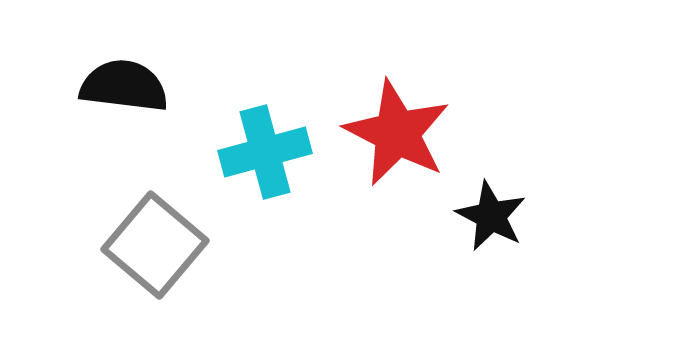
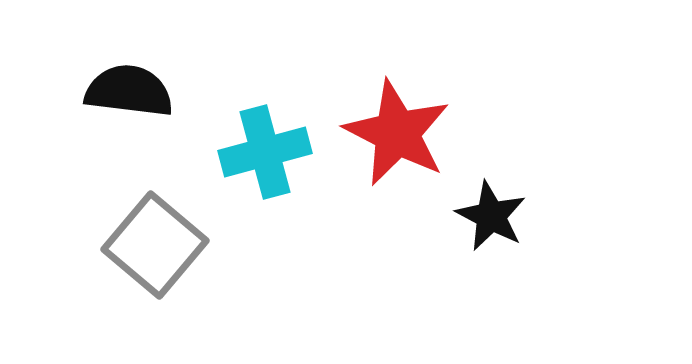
black semicircle: moved 5 px right, 5 px down
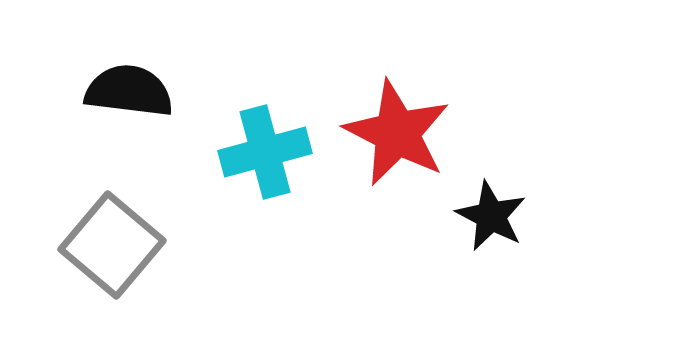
gray square: moved 43 px left
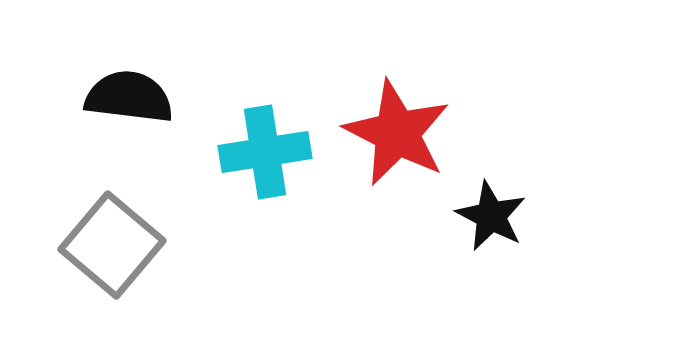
black semicircle: moved 6 px down
cyan cross: rotated 6 degrees clockwise
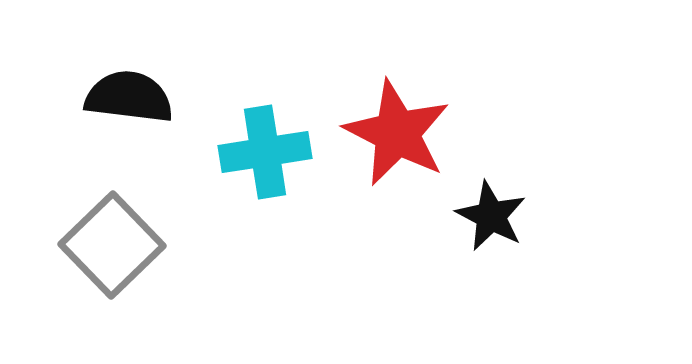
gray square: rotated 6 degrees clockwise
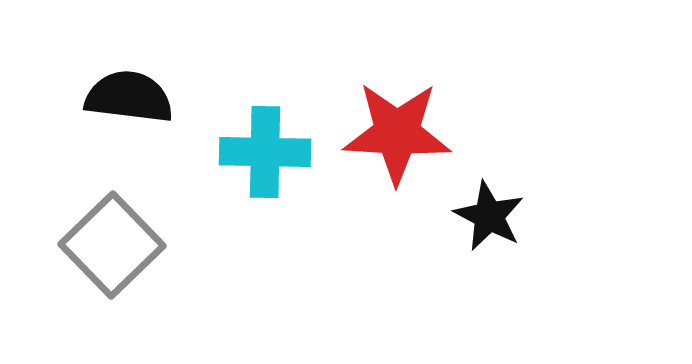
red star: rotated 24 degrees counterclockwise
cyan cross: rotated 10 degrees clockwise
black star: moved 2 px left
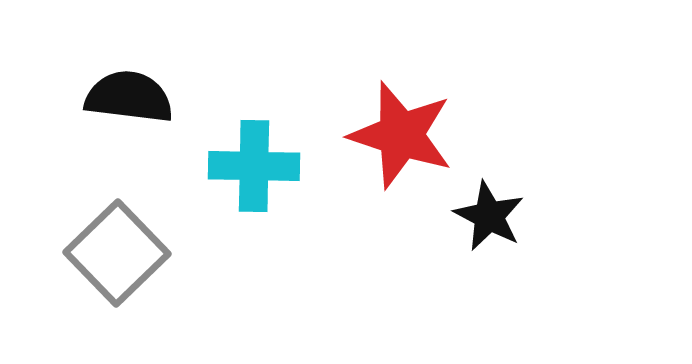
red star: moved 4 px right, 2 px down; rotated 15 degrees clockwise
cyan cross: moved 11 px left, 14 px down
gray square: moved 5 px right, 8 px down
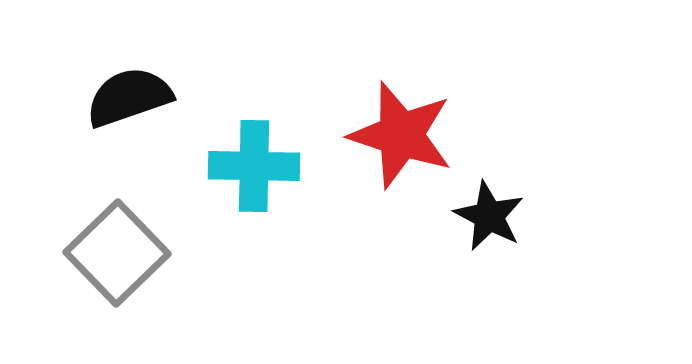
black semicircle: rotated 26 degrees counterclockwise
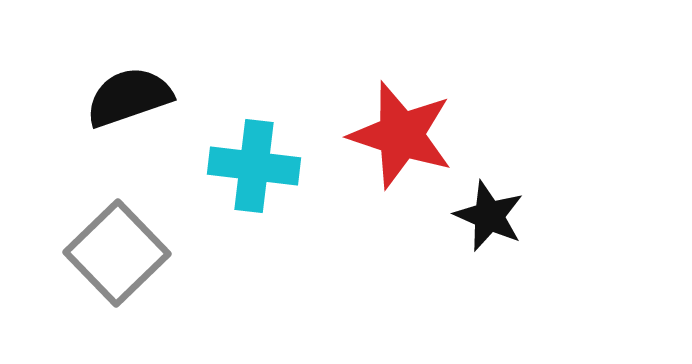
cyan cross: rotated 6 degrees clockwise
black star: rotated 4 degrees counterclockwise
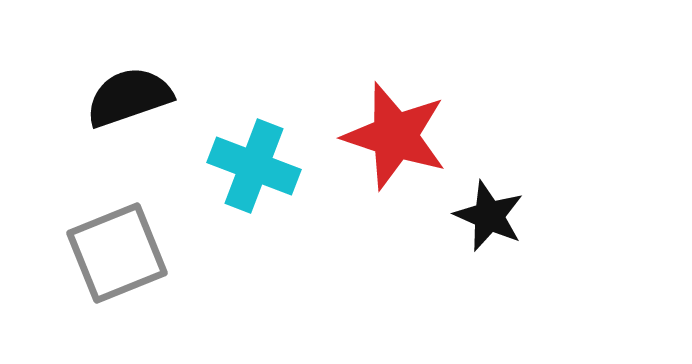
red star: moved 6 px left, 1 px down
cyan cross: rotated 14 degrees clockwise
gray square: rotated 22 degrees clockwise
